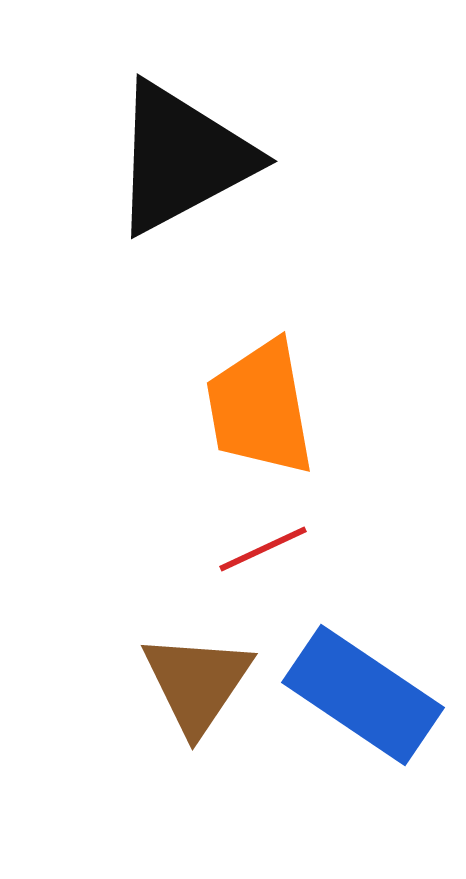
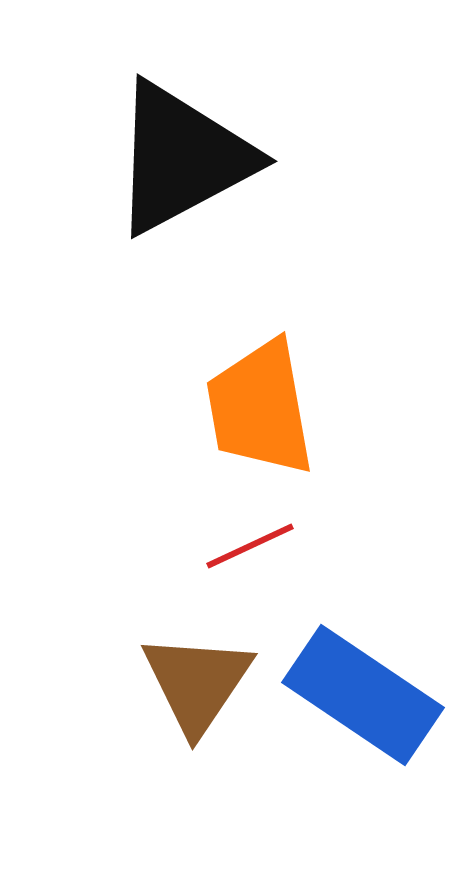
red line: moved 13 px left, 3 px up
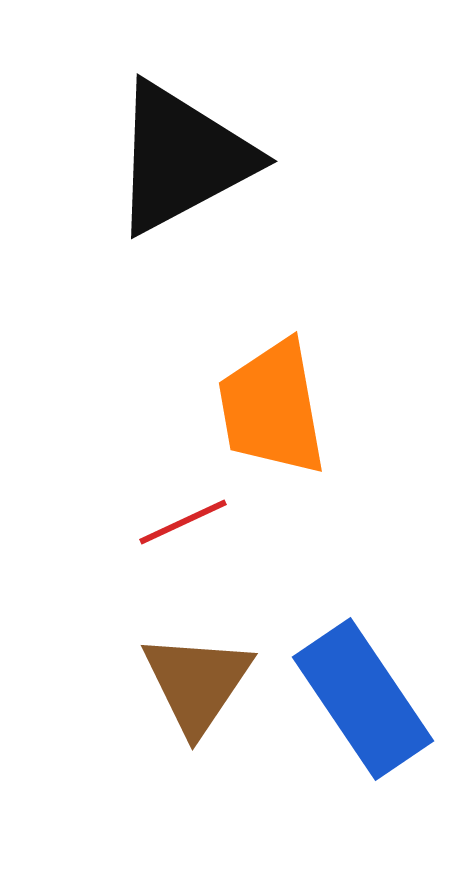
orange trapezoid: moved 12 px right
red line: moved 67 px left, 24 px up
blue rectangle: moved 4 px down; rotated 22 degrees clockwise
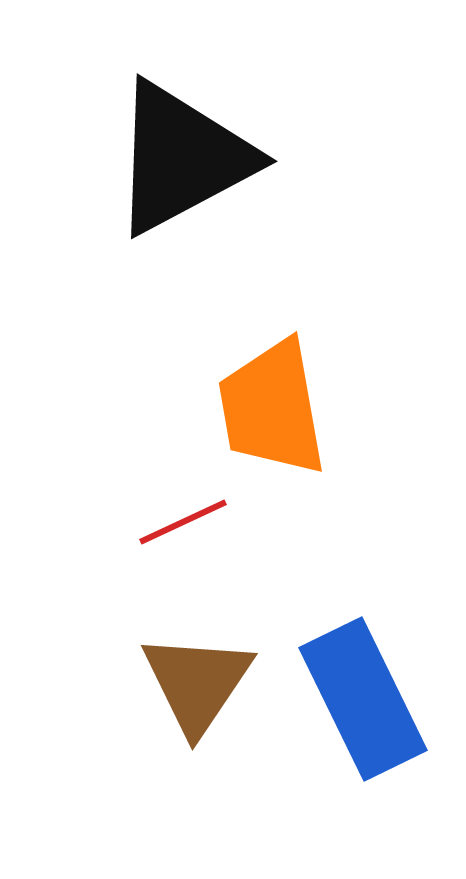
blue rectangle: rotated 8 degrees clockwise
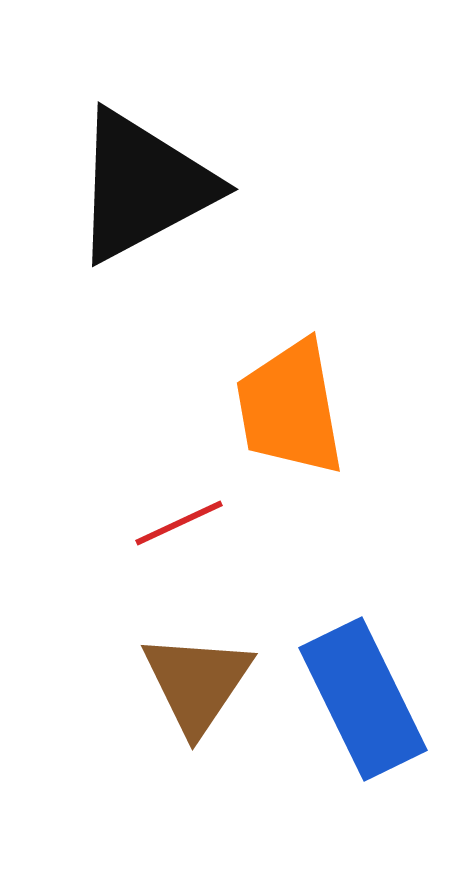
black triangle: moved 39 px left, 28 px down
orange trapezoid: moved 18 px right
red line: moved 4 px left, 1 px down
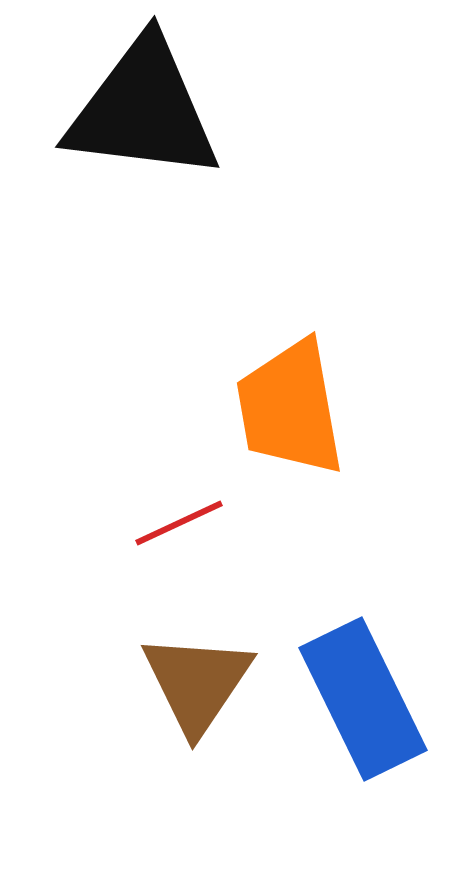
black triangle: moved 76 px up; rotated 35 degrees clockwise
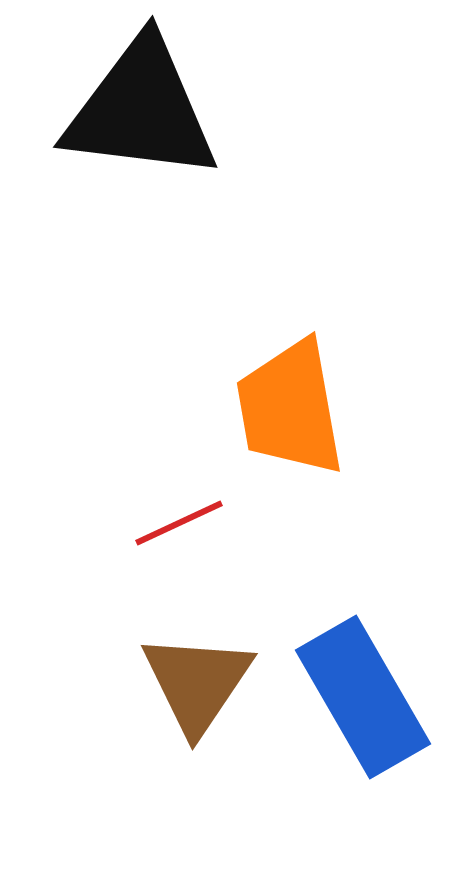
black triangle: moved 2 px left
blue rectangle: moved 2 px up; rotated 4 degrees counterclockwise
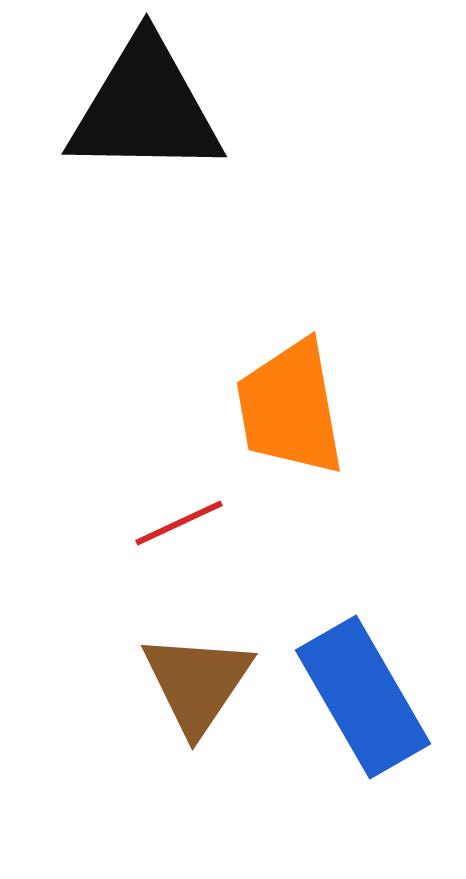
black triangle: moved 4 px right, 2 px up; rotated 6 degrees counterclockwise
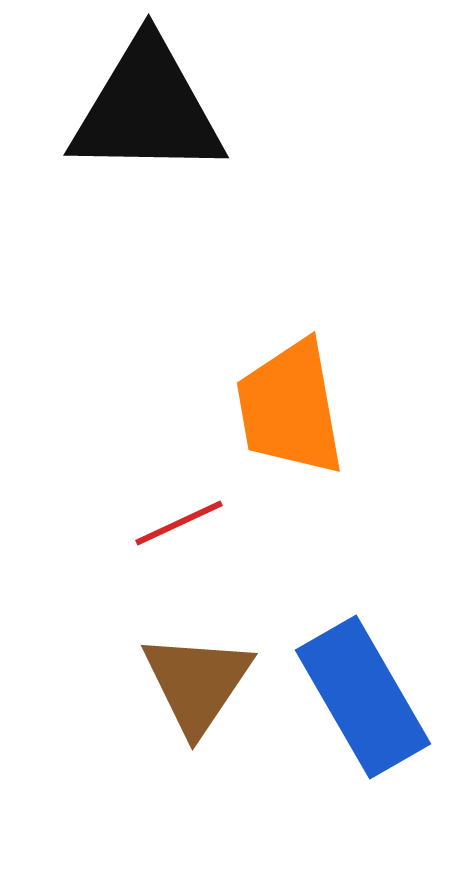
black triangle: moved 2 px right, 1 px down
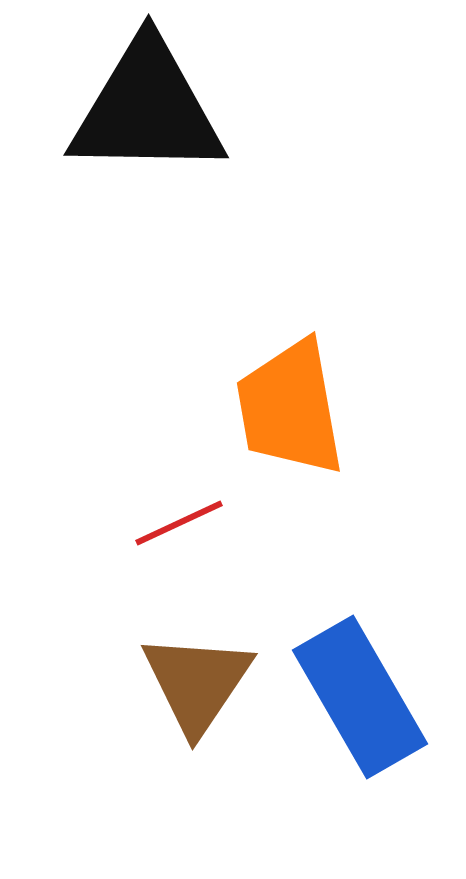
blue rectangle: moved 3 px left
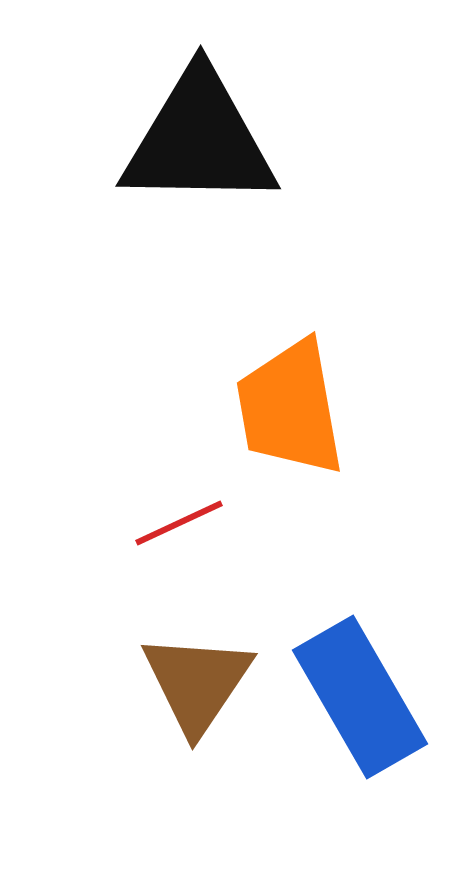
black triangle: moved 52 px right, 31 px down
